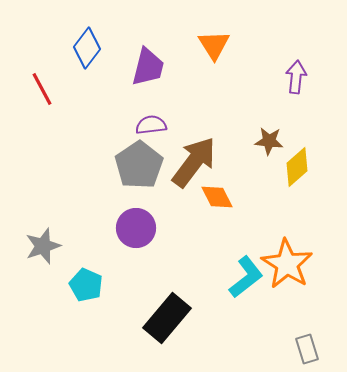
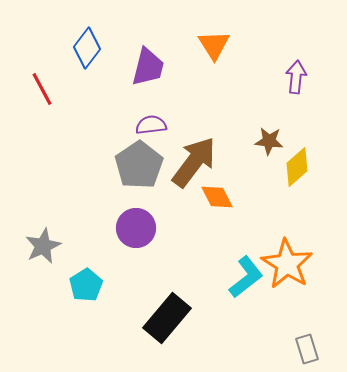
gray star: rotated 6 degrees counterclockwise
cyan pentagon: rotated 16 degrees clockwise
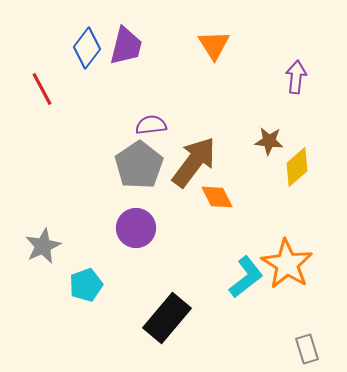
purple trapezoid: moved 22 px left, 21 px up
cyan pentagon: rotated 12 degrees clockwise
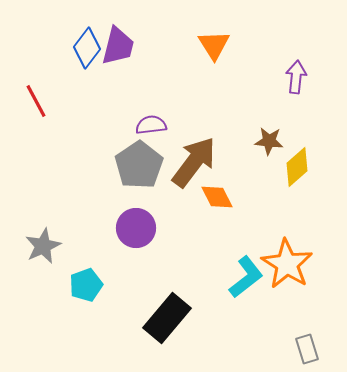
purple trapezoid: moved 8 px left
red line: moved 6 px left, 12 px down
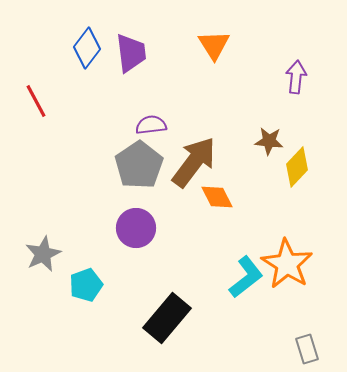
purple trapezoid: moved 13 px right, 7 px down; rotated 21 degrees counterclockwise
yellow diamond: rotated 6 degrees counterclockwise
gray star: moved 8 px down
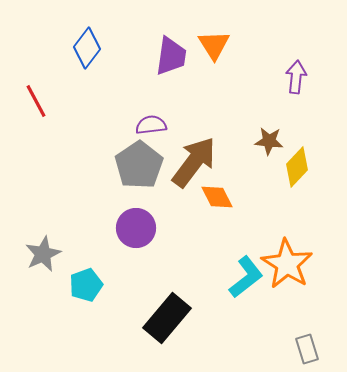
purple trapezoid: moved 40 px right, 3 px down; rotated 15 degrees clockwise
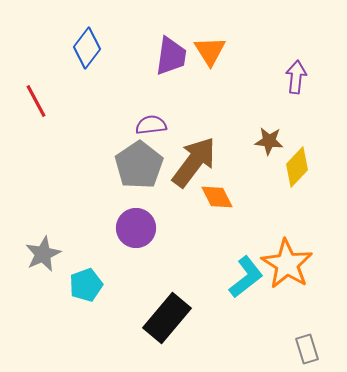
orange triangle: moved 4 px left, 6 px down
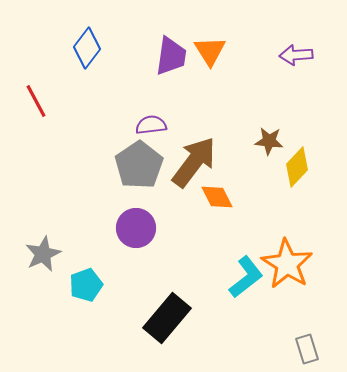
purple arrow: moved 22 px up; rotated 100 degrees counterclockwise
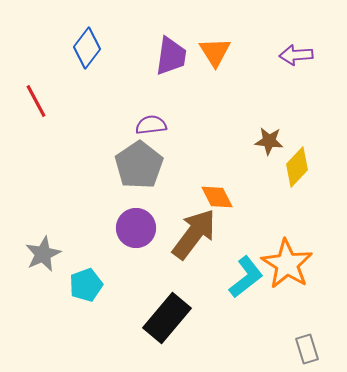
orange triangle: moved 5 px right, 1 px down
brown arrow: moved 72 px down
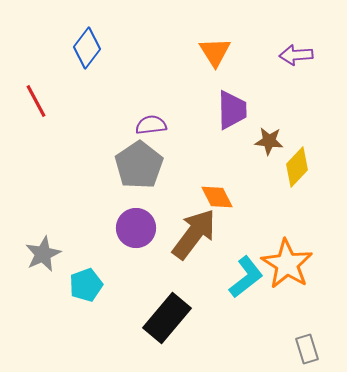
purple trapezoid: moved 61 px right, 54 px down; rotated 9 degrees counterclockwise
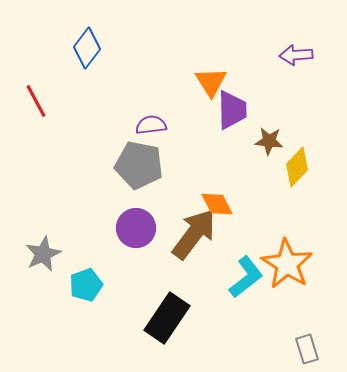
orange triangle: moved 4 px left, 30 px down
gray pentagon: rotated 27 degrees counterclockwise
orange diamond: moved 7 px down
black rectangle: rotated 6 degrees counterclockwise
